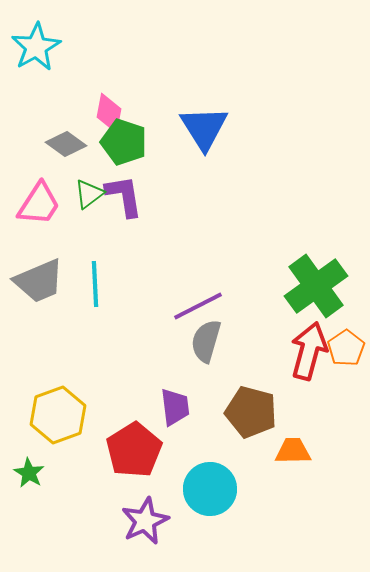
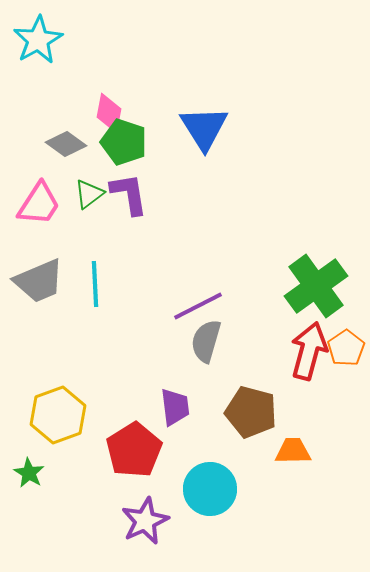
cyan star: moved 2 px right, 7 px up
purple L-shape: moved 5 px right, 2 px up
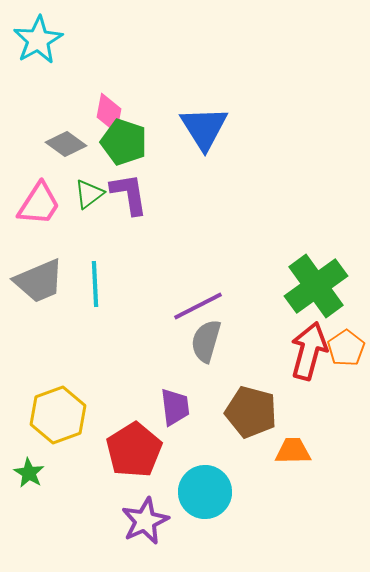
cyan circle: moved 5 px left, 3 px down
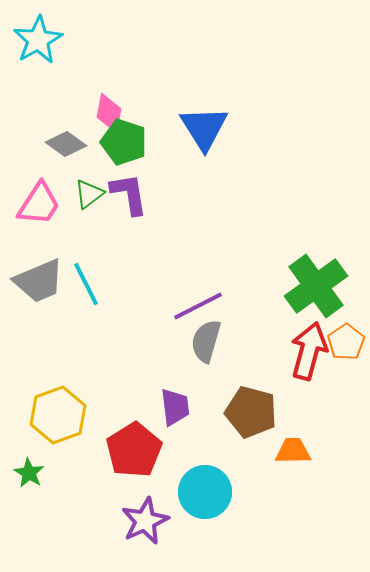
cyan line: moved 9 px left; rotated 24 degrees counterclockwise
orange pentagon: moved 6 px up
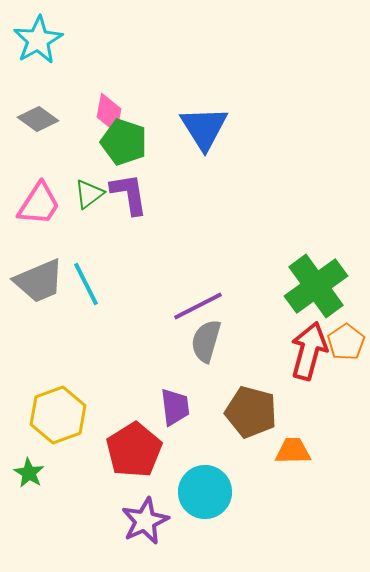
gray diamond: moved 28 px left, 25 px up
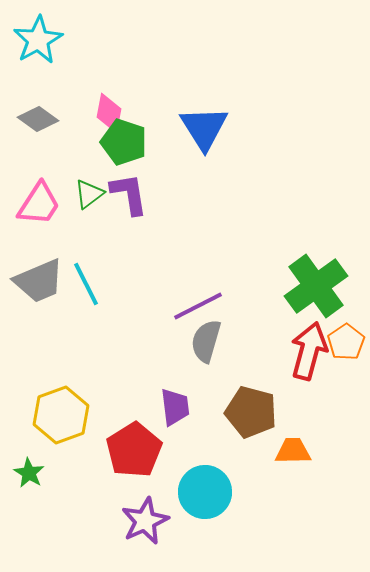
yellow hexagon: moved 3 px right
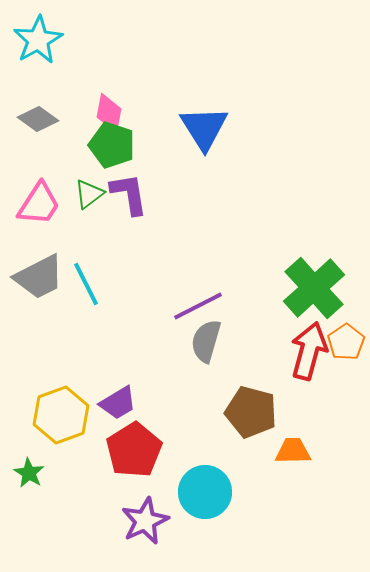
green pentagon: moved 12 px left, 3 px down
gray trapezoid: moved 4 px up; rotated 4 degrees counterclockwise
green cross: moved 2 px left, 2 px down; rotated 6 degrees counterclockwise
purple trapezoid: moved 57 px left, 4 px up; rotated 66 degrees clockwise
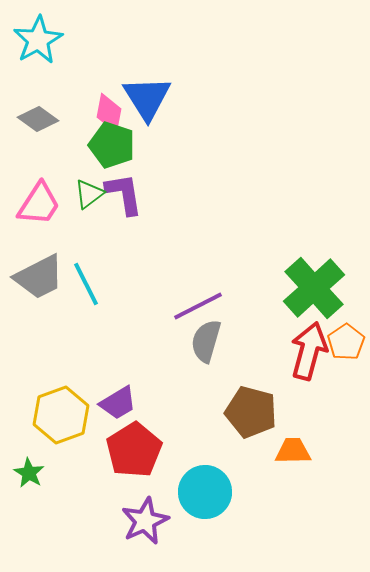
blue triangle: moved 57 px left, 30 px up
purple L-shape: moved 5 px left
